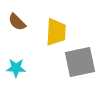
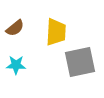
brown semicircle: moved 2 px left, 6 px down; rotated 84 degrees counterclockwise
cyan star: moved 3 px up
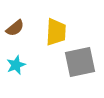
cyan star: rotated 24 degrees counterclockwise
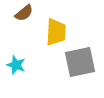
brown semicircle: moved 9 px right, 15 px up
cyan star: rotated 30 degrees counterclockwise
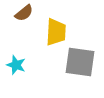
gray square: rotated 20 degrees clockwise
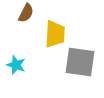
brown semicircle: moved 2 px right; rotated 24 degrees counterclockwise
yellow trapezoid: moved 1 px left, 2 px down
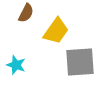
yellow trapezoid: moved 1 px right, 3 px up; rotated 32 degrees clockwise
gray square: rotated 12 degrees counterclockwise
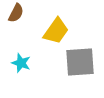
brown semicircle: moved 10 px left
cyan star: moved 5 px right, 2 px up
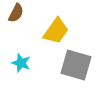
gray square: moved 4 px left, 3 px down; rotated 20 degrees clockwise
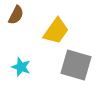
brown semicircle: moved 2 px down
cyan star: moved 4 px down
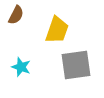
yellow trapezoid: moved 1 px right, 1 px up; rotated 16 degrees counterclockwise
gray square: rotated 24 degrees counterclockwise
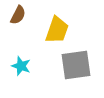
brown semicircle: moved 2 px right
cyan star: moved 1 px up
